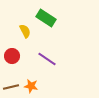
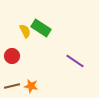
green rectangle: moved 5 px left, 10 px down
purple line: moved 28 px right, 2 px down
brown line: moved 1 px right, 1 px up
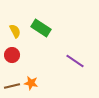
yellow semicircle: moved 10 px left
red circle: moved 1 px up
orange star: moved 3 px up
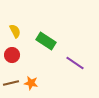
green rectangle: moved 5 px right, 13 px down
purple line: moved 2 px down
brown line: moved 1 px left, 3 px up
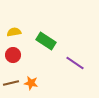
yellow semicircle: moved 1 px left, 1 px down; rotated 72 degrees counterclockwise
red circle: moved 1 px right
